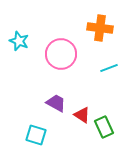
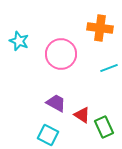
cyan square: moved 12 px right; rotated 10 degrees clockwise
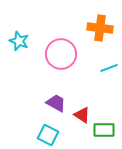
green rectangle: moved 3 px down; rotated 65 degrees counterclockwise
